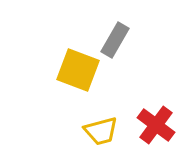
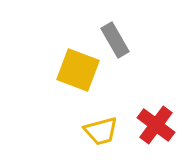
gray rectangle: rotated 60 degrees counterclockwise
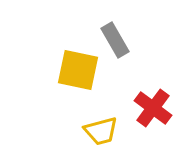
yellow square: rotated 9 degrees counterclockwise
red cross: moved 3 px left, 17 px up
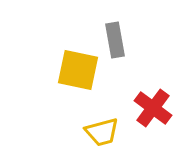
gray rectangle: rotated 20 degrees clockwise
yellow trapezoid: moved 1 px right, 1 px down
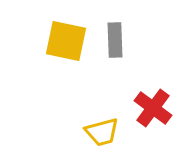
gray rectangle: rotated 8 degrees clockwise
yellow square: moved 12 px left, 29 px up
